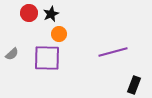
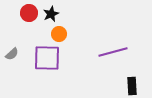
black rectangle: moved 2 px left, 1 px down; rotated 24 degrees counterclockwise
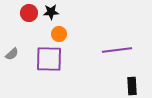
black star: moved 2 px up; rotated 21 degrees clockwise
purple line: moved 4 px right, 2 px up; rotated 8 degrees clockwise
purple square: moved 2 px right, 1 px down
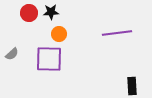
purple line: moved 17 px up
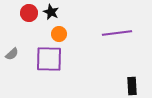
black star: rotated 28 degrees clockwise
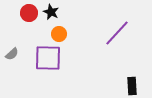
purple line: rotated 40 degrees counterclockwise
purple square: moved 1 px left, 1 px up
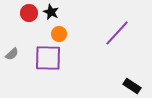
black rectangle: rotated 54 degrees counterclockwise
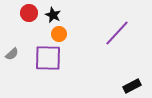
black star: moved 2 px right, 3 px down
black rectangle: rotated 60 degrees counterclockwise
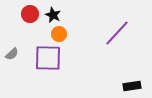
red circle: moved 1 px right, 1 px down
black rectangle: rotated 18 degrees clockwise
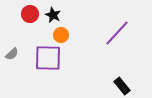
orange circle: moved 2 px right, 1 px down
black rectangle: moved 10 px left; rotated 60 degrees clockwise
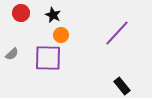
red circle: moved 9 px left, 1 px up
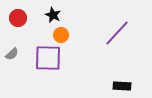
red circle: moved 3 px left, 5 px down
black rectangle: rotated 48 degrees counterclockwise
